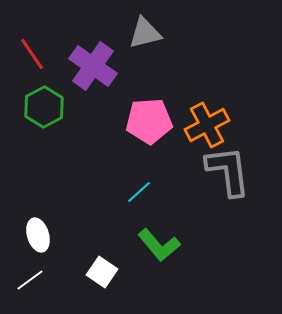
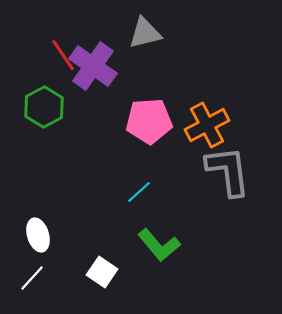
red line: moved 31 px right, 1 px down
white line: moved 2 px right, 2 px up; rotated 12 degrees counterclockwise
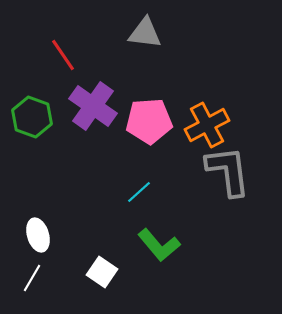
gray triangle: rotated 21 degrees clockwise
purple cross: moved 40 px down
green hexagon: moved 12 px left, 10 px down; rotated 12 degrees counterclockwise
white line: rotated 12 degrees counterclockwise
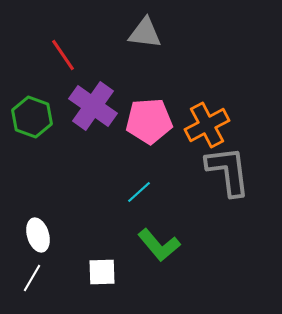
white square: rotated 36 degrees counterclockwise
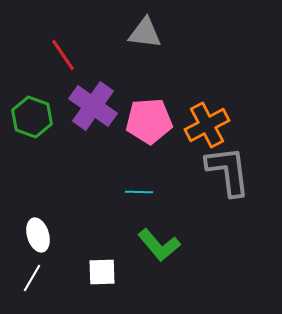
cyan line: rotated 44 degrees clockwise
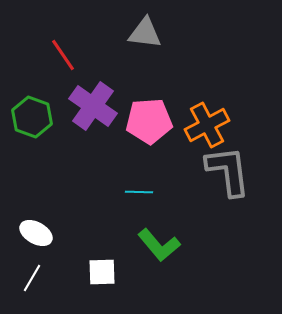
white ellipse: moved 2 px left, 2 px up; rotated 44 degrees counterclockwise
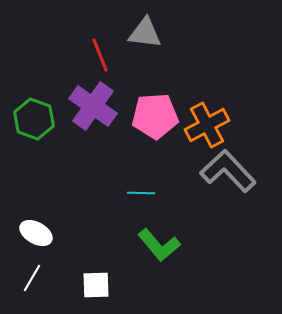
red line: moved 37 px right; rotated 12 degrees clockwise
green hexagon: moved 2 px right, 2 px down
pink pentagon: moved 6 px right, 5 px up
gray L-shape: rotated 36 degrees counterclockwise
cyan line: moved 2 px right, 1 px down
white square: moved 6 px left, 13 px down
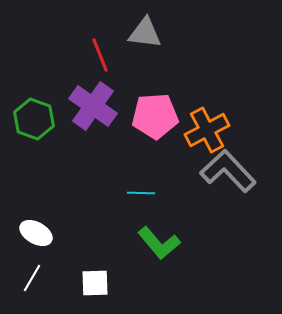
orange cross: moved 5 px down
green L-shape: moved 2 px up
white square: moved 1 px left, 2 px up
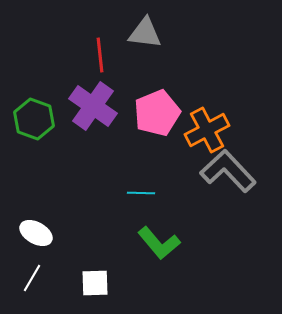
red line: rotated 16 degrees clockwise
pink pentagon: moved 2 px right, 3 px up; rotated 18 degrees counterclockwise
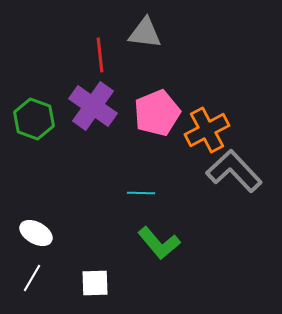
gray L-shape: moved 6 px right
